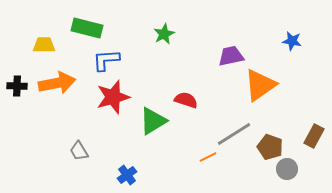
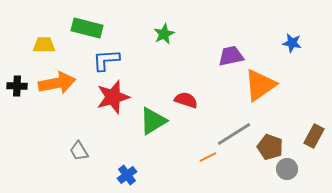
blue star: moved 2 px down
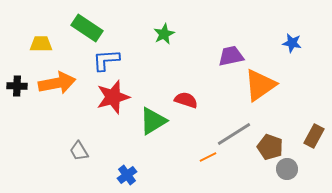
green rectangle: rotated 20 degrees clockwise
yellow trapezoid: moved 3 px left, 1 px up
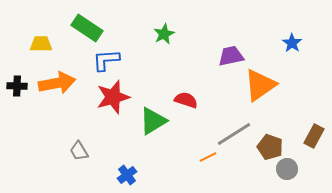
blue star: rotated 24 degrees clockwise
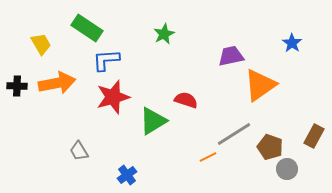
yellow trapezoid: rotated 60 degrees clockwise
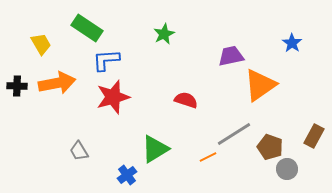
green triangle: moved 2 px right, 28 px down
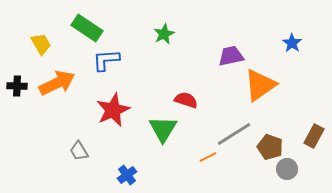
orange arrow: rotated 15 degrees counterclockwise
red star: moved 13 px down; rotated 8 degrees counterclockwise
green triangle: moved 8 px right, 20 px up; rotated 28 degrees counterclockwise
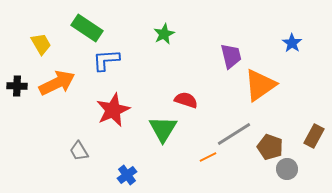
purple trapezoid: rotated 88 degrees clockwise
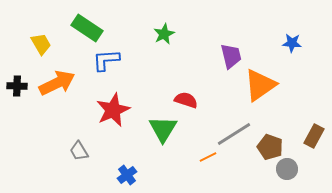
blue star: rotated 30 degrees counterclockwise
